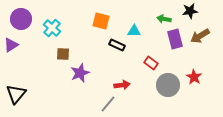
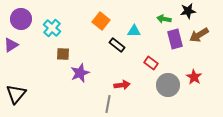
black star: moved 2 px left
orange square: rotated 24 degrees clockwise
brown arrow: moved 1 px left, 1 px up
black rectangle: rotated 14 degrees clockwise
gray line: rotated 30 degrees counterclockwise
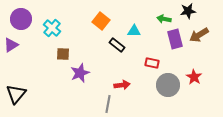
red rectangle: moved 1 px right; rotated 24 degrees counterclockwise
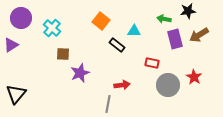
purple circle: moved 1 px up
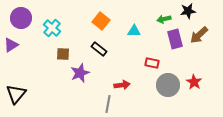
green arrow: rotated 24 degrees counterclockwise
brown arrow: rotated 12 degrees counterclockwise
black rectangle: moved 18 px left, 4 px down
red star: moved 5 px down
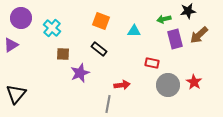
orange square: rotated 18 degrees counterclockwise
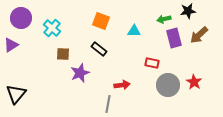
purple rectangle: moved 1 px left, 1 px up
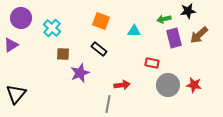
red star: moved 3 px down; rotated 21 degrees counterclockwise
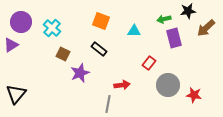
purple circle: moved 4 px down
brown arrow: moved 7 px right, 7 px up
brown square: rotated 24 degrees clockwise
red rectangle: moved 3 px left; rotated 64 degrees counterclockwise
red star: moved 10 px down
